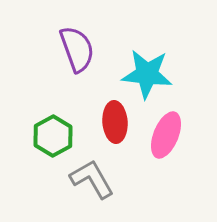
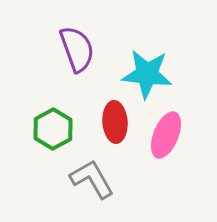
green hexagon: moved 7 px up
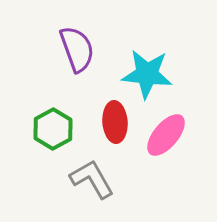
pink ellipse: rotated 18 degrees clockwise
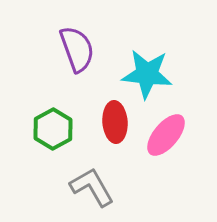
gray L-shape: moved 8 px down
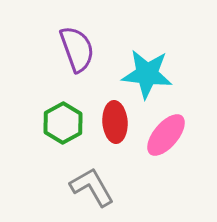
green hexagon: moved 10 px right, 6 px up
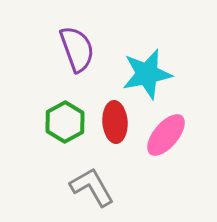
cyan star: rotated 18 degrees counterclockwise
green hexagon: moved 2 px right, 1 px up
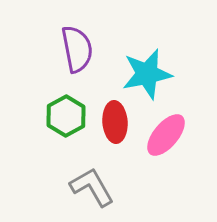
purple semicircle: rotated 9 degrees clockwise
green hexagon: moved 1 px right, 6 px up
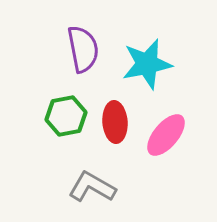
purple semicircle: moved 6 px right
cyan star: moved 10 px up
green hexagon: rotated 18 degrees clockwise
gray L-shape: rotated 30 degrees counterclockwise
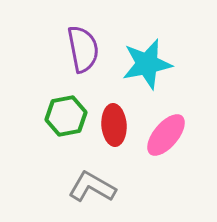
red ellipse: moved 1 px left, 3 px down
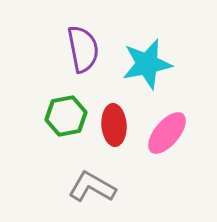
pink ellipse: moved 1 px right, 2 px up
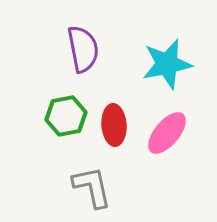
cyan star: moved 20 px right
gray L-shape: rotated 48 degrees clockwise
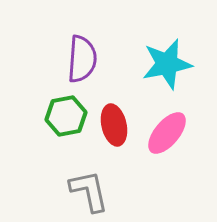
purple semicircle: moved 1 px left, 10 px down; rotated 15 degrees clockwise
red ellipse: rotated 9 degrees counterclockwise
gray L-shape: moved 3 px left, 4 px down
